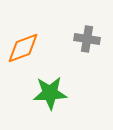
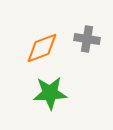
orange diamond: moved 19 px right
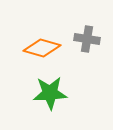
orange diamond: rotated 36 degrees clockwise
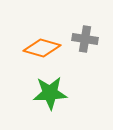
gray cross: moved 2 px left
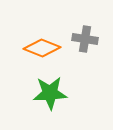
orange diamond: rotated 6 degrees clockwise
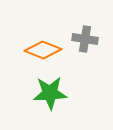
orange diamond: moved 1 px right, 2 px down
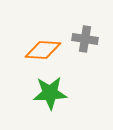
orange diamond: rotated 18 degrees counterclockwise
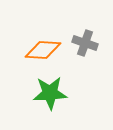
gray cross: moved 4 px down; rotated 10 degrees clockwise
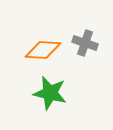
green star: rotated 16 degrees clockwise
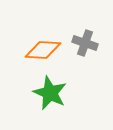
green star: rotated 12 degrees clockwise
